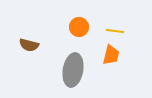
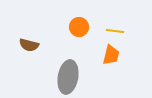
gray ellipse: moved 5 px left, 7 px down
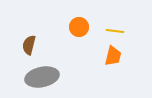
brown semicircle: rotated 90 degrees clockwise
orange trapezoid: moved 2 px right, 1 px down
gray ellipse: moved 26 px left; rotated 68 degrees clockwise
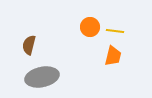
orange circle: moved 11 px right
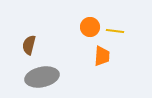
orange trapezoid: moved 11 px left; rotated 10 degrees counterclockwise
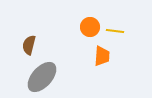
gray ellipse: rotated 36 degrees counterclockwise
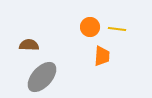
yellow line: moved 2 px right, 2 px up
brown semicircle: rotated 78 degrees clockwise
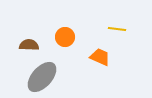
orange circle: moved 25 px left, 10 px down
orange trapezoid: moved 2 px left, 1 px down; rotated 70 degrees counterclockwise
